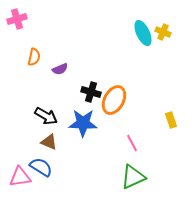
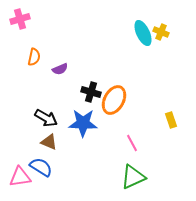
pink cross: moved 3 px right
yellow cross: moved 2 px left
black arrow: moved 2 px down
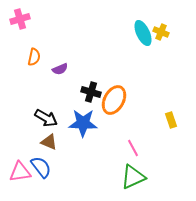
pink line: moved 1 px right, 5 px down
blue semicircle: rotated 20 degrees clockwise
pink triangle: moved 5 px up
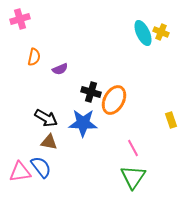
brown triangle: rotated 12 degrees counterclockwise
green triangle: rotated 32 degrees counterclockwise
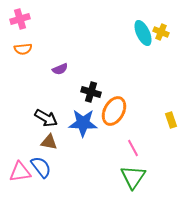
orange semicircle: moved 11 px left, 8 px up; rotated 72 degrees clockwise
orange ellipse: moved 11 px down
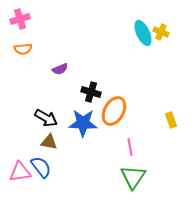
pink line: moved 3 px left, 1 px up; rotated 18 degrees clockwise
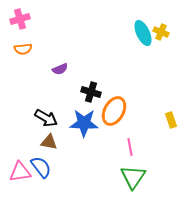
blue star: moved 1 px right
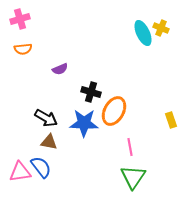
yellow cross: moved 4 px up
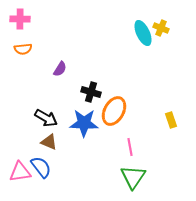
pink cross: rotated 18 degrees clockwise
purple semicircle: rotated 35 degrees counterclockwise
brown triangle: rotated 12 degrees clockwise
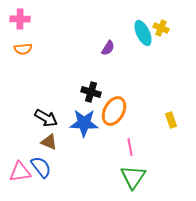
purple semicircle: moved 48 px right, 21 px up
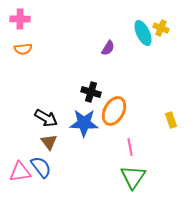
brown triangle: rotated 30 degrees clockwise
